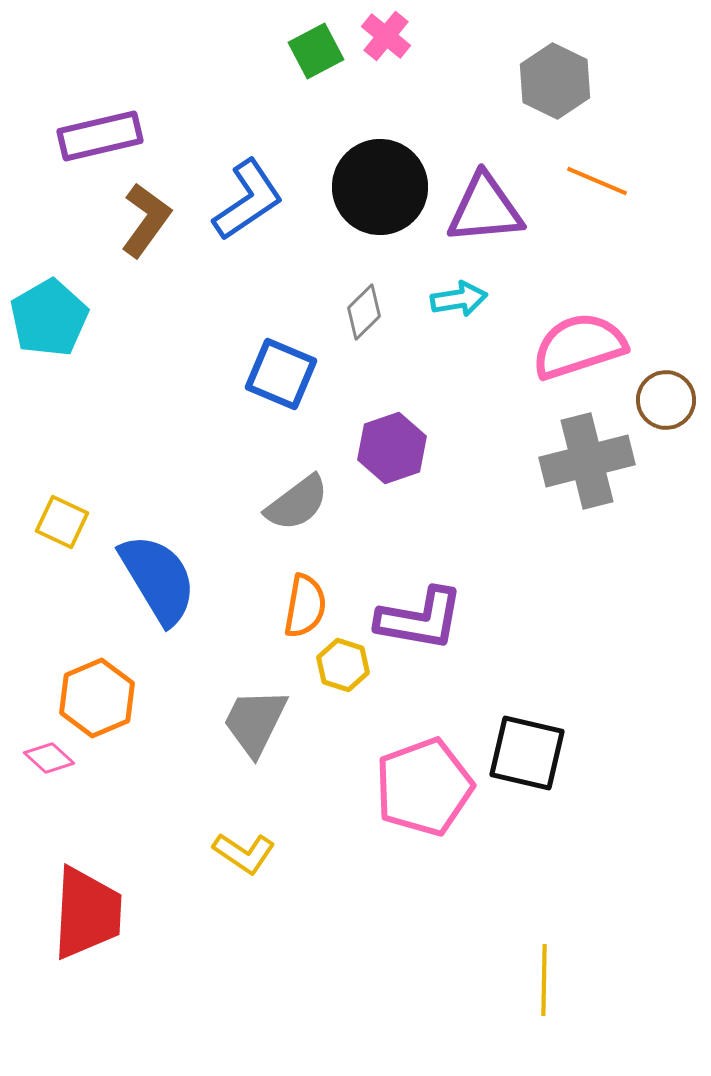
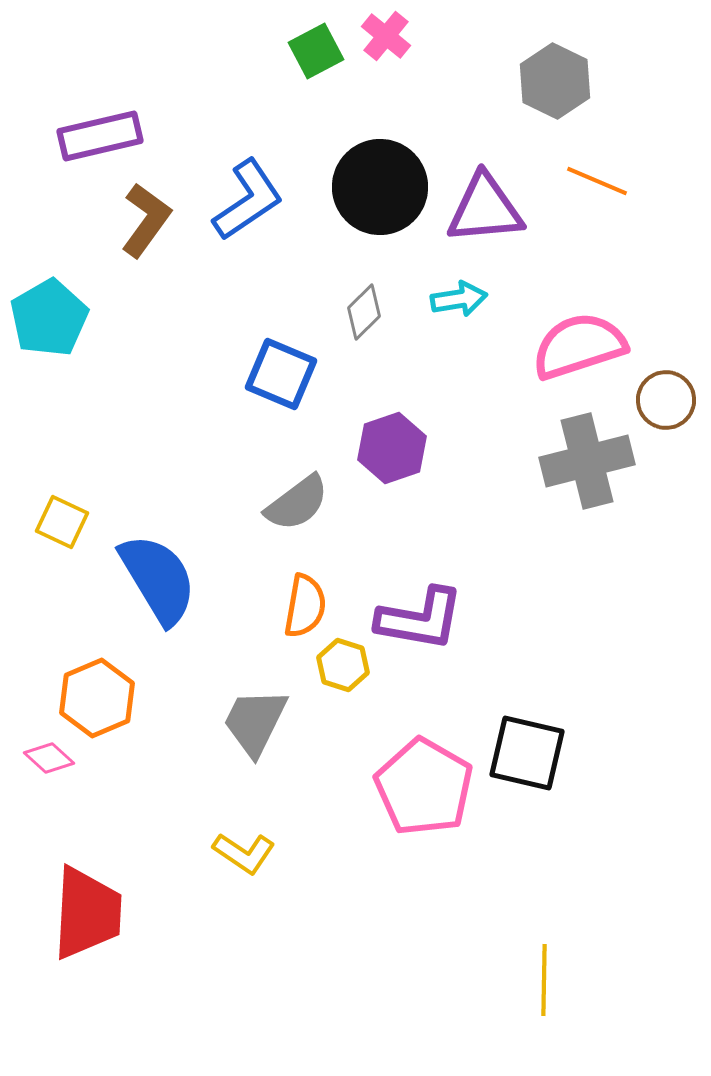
pink pentagon: rotated 22 degrees counterclockwise
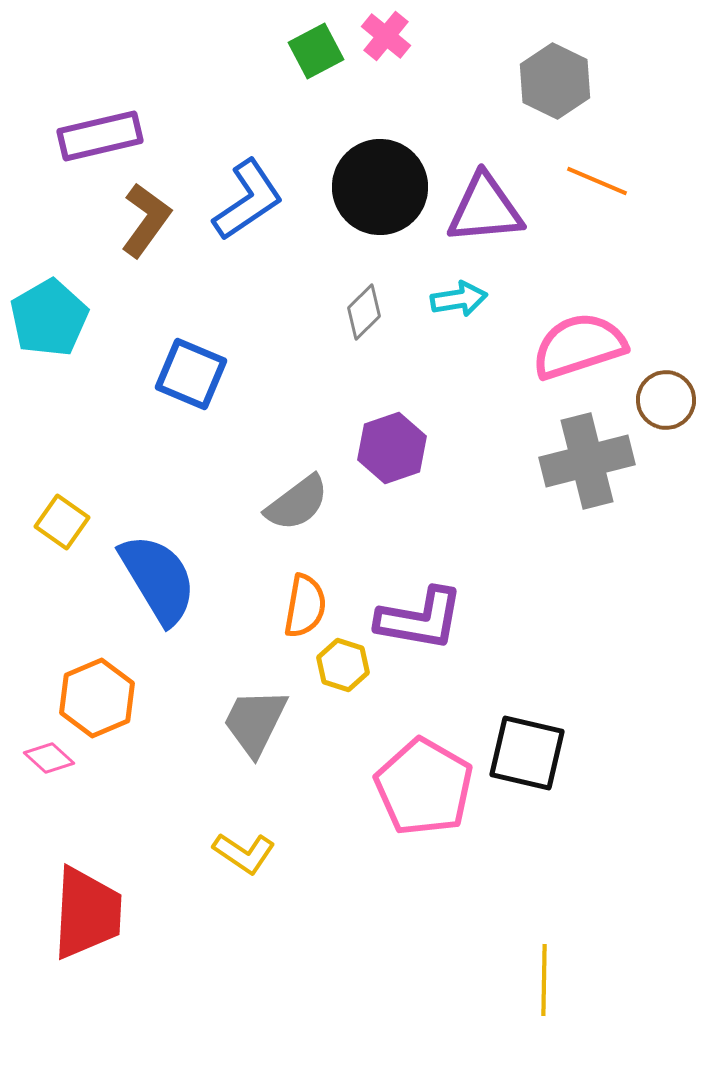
blue square: moved 90 px left
yellow square: rotated 10 degrees clockwise
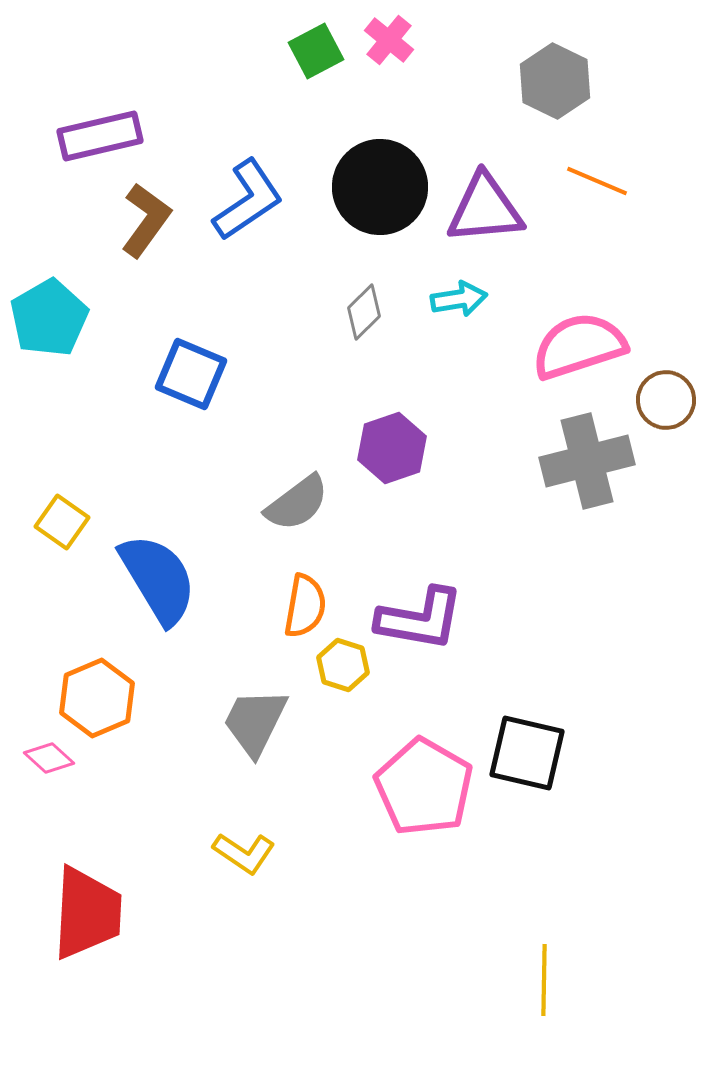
pink cross: moved 3 px right, 4 px down
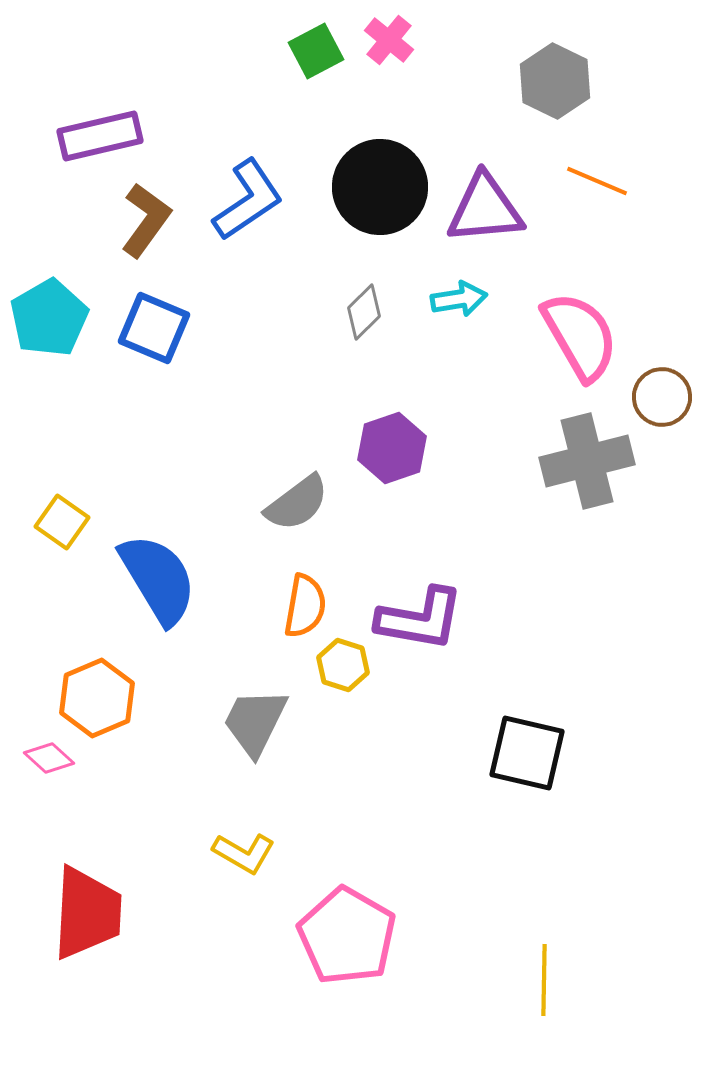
pink semicircle: moved 1 px right, 10 px up; rotated 78 degrees clockwise
blue square: moved 37 px left, 46 px up
brown circle: moved 4 px left, 3 px up
pink pentagon: moved 77 px left, 149 px down
yellow L-shape: rotated 4 degrees counterclockwise
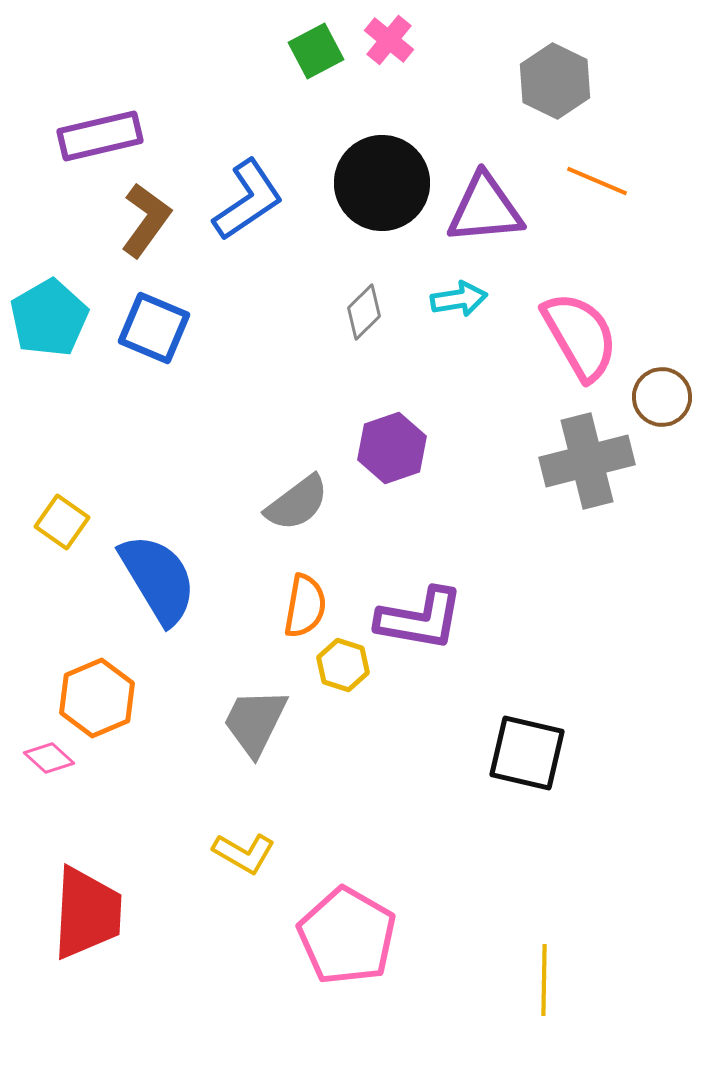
black circle: moved 2 px right, 4 px up
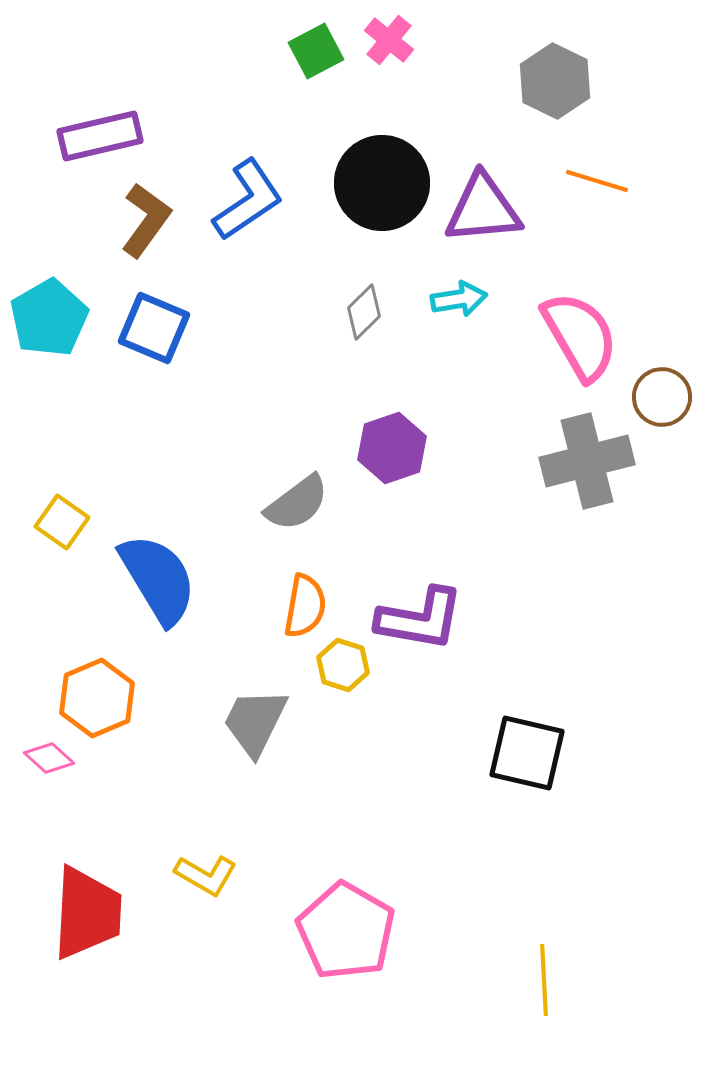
orange line: rotated 6 degrees counterclockwise
purple triangle: moved 2 px left
yellow L-shape: moved 38 px left, 22 px down
pink pentagon: moved 1 px left, 5 px up
yellow line: rotated 4 degrees counterclockwise
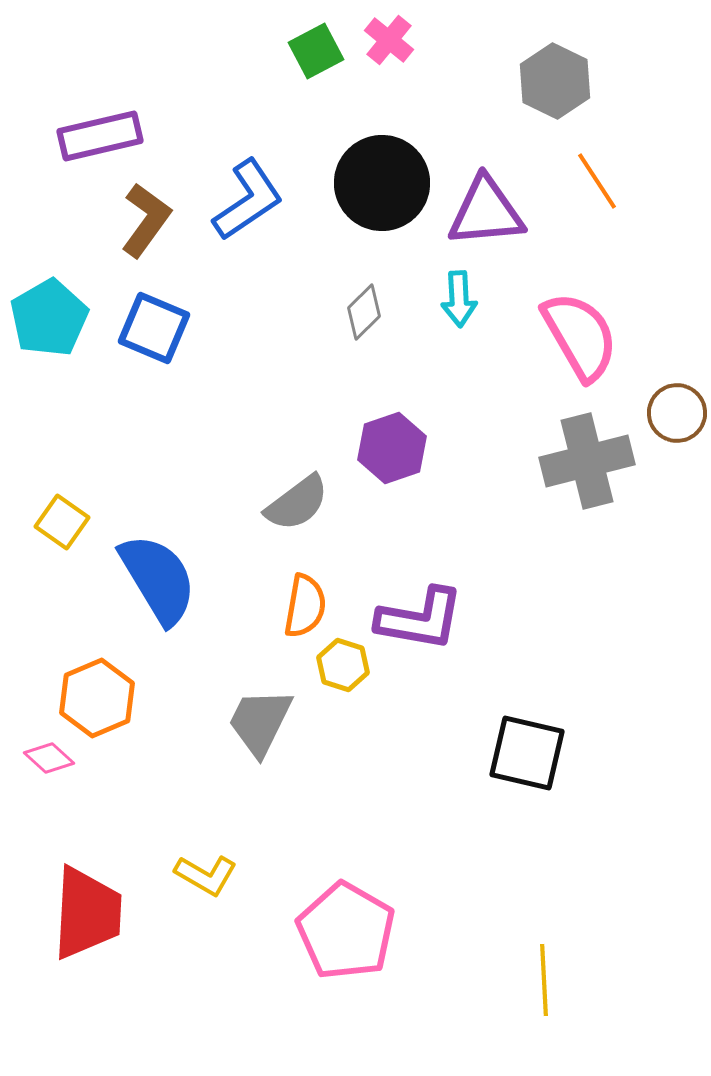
orange line: rotated 40 degrees clockwise
purple triangle: moved 3 px right, 3 px down
cyan arrow: rotated 96 degrees clockwise
brown circle: moved 15 px right, 16 px down
gray trapezoid: moved 5 px right
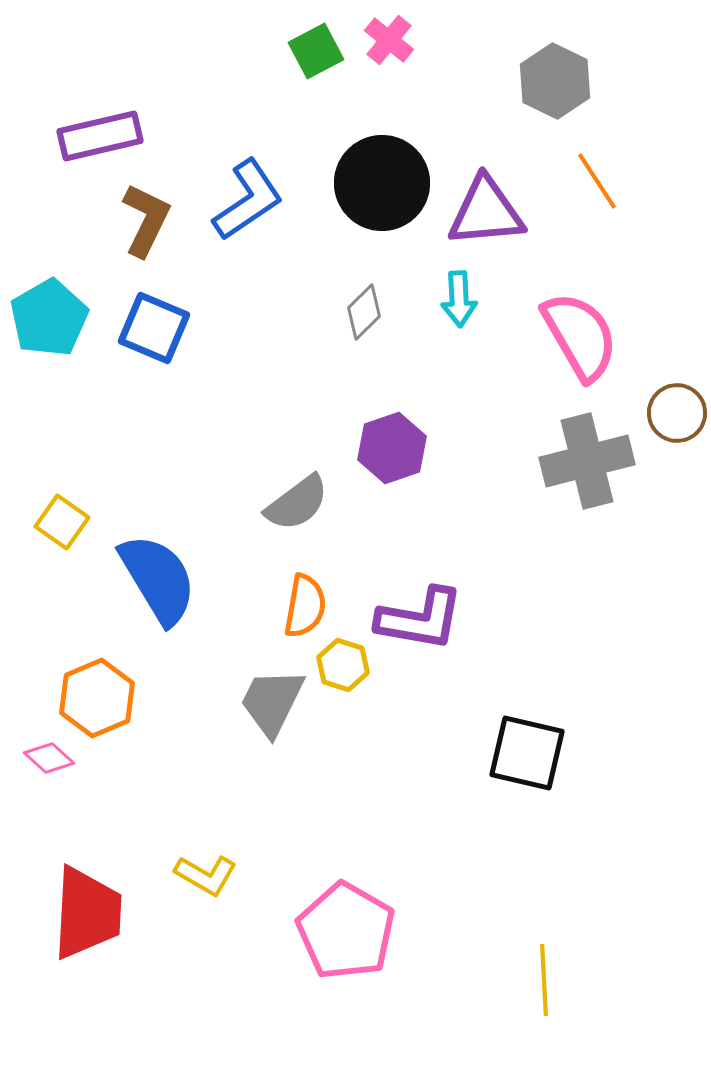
brown L-shape: rotated 10 degrees counterclockwise
gray trapezoid: moved 12 px right, 20 px up
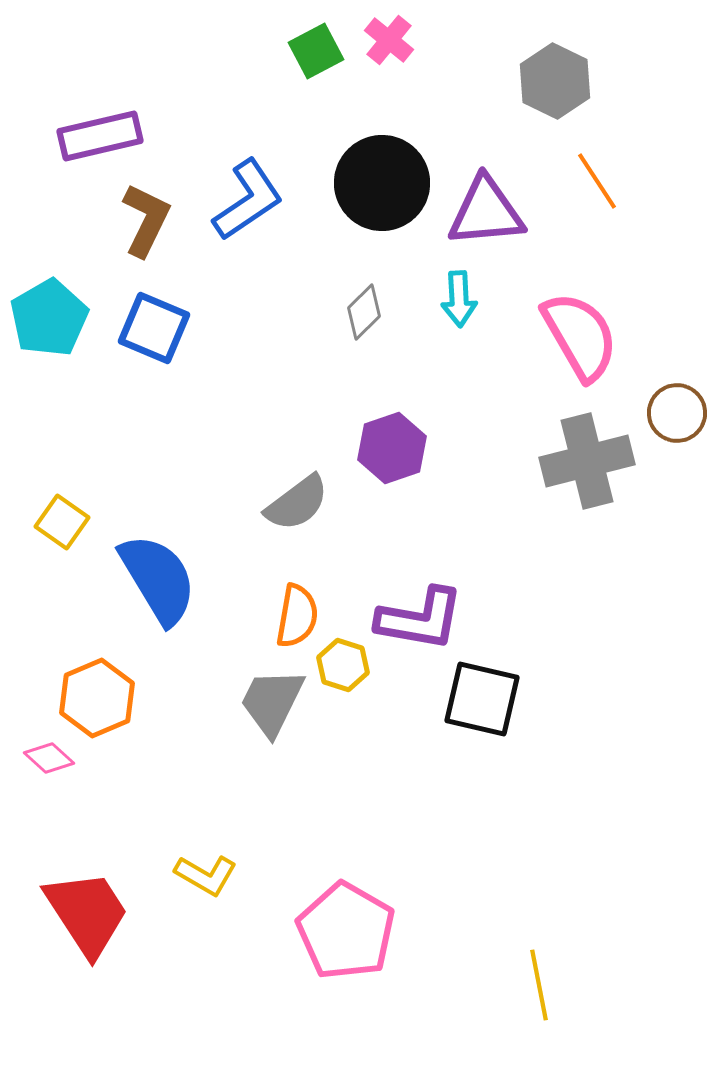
orange semicircle: moved 8 px left, 10 px down
black square: moved 45 px left, 54 px up
red trapezoid: rotated 36 degrees counterclockwise
yellow line: moved 5 px left, 5 px down; rotated 8 degrees counterclockwise
